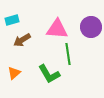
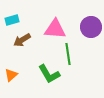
pink triangle: moved 2 px left
orange triangle: moved 3 px left, 2 px down
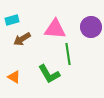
brown arrow: moved 1 px up
orange triangle: moved 3 px right, 2 px down; rotated 48 degrees counterclockwise
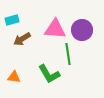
purple circle: moved 9 px left, 3 px down
orange triangle: rotated 24 degrees counterclockwise
